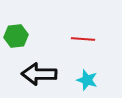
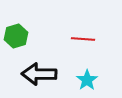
green hexagon: rotated 10 degrees counterclockwise
cyan star: rotated 20 degrees clockwise
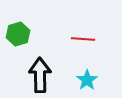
green hexagon: moved 2 px right, 2 px up
black arrow: moved 1 px right, 1 px down; rotated 88 degrees clockwise
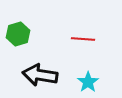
black arrow: rotated 80 degrees counterclockwise
cyan star: moved 1 px right, 2 px down
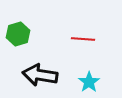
cyan star: moved 1 px right
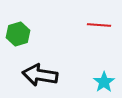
red line: moved 16 px right, 14 px up
cyan star: moved 15 px right
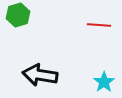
green hexagon: moved 19 px up
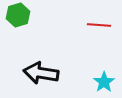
black arrow: moved 1 px right, 2 px up
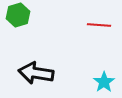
black arrow: moved 5 px left
